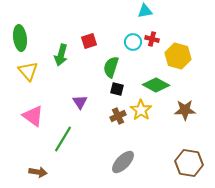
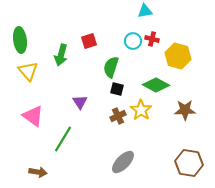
green ellipse: moved 2 px down
cyan circle: moved 1 px up
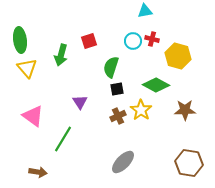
yellow triangle: moved 1 px left, 3 px up
black square: rotated 24 degrees counterclockwise
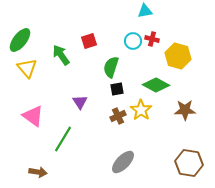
green ellipse: rotated 45 degrees clockwise
green arrow: rotated 130 degrees clockwise
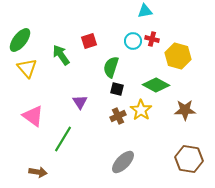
black square: rotated 24 degrees clockwise
brown hexagon: moved 4 px up
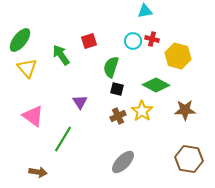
yellow star: moved 1 px right, 1 px down
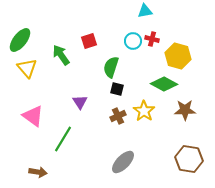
green diamond: moved 8 px right, 1 px up
yellow star: moved 2 px right
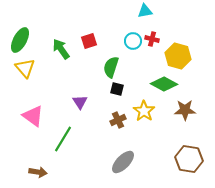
green ellipse: rotated 10 degrees counterclockwise
green arrow: moved 6 px up
yellow triangle: moved 2 px left
brown cross: moved 4 px down
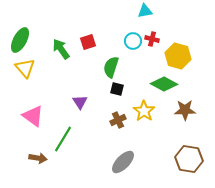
red square: moved 1 px left, 1 px down
brown arrow: moved 14 px up
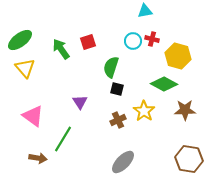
green ellipse: rotated 25 degrees clockwise
